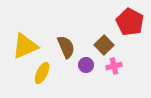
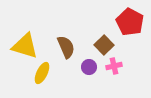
yellow triangle: rotated 40 degrees clockwise
purple circle: moved 3 px right, 2 px down
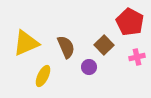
yellow triangle: moved 1 px right, 3 px up; rotated 40 degrees counterclockwise
pink cross: moved 23 px right, 9 px up
yellow ellipse: moved 1 px right, 3 px down
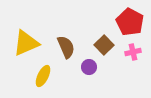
pink cross: moved 4 px left, 5 px up
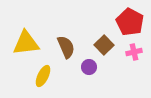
yellow triangle: rotated 16 degrees clockwise
pink cross: moved 1 px right
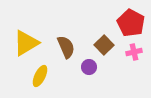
red pentagon: moved 1 px right, 1 px down
yellow triangle: rotated 24 degrees counterclockwise
yellow ellipse: moved 3 px left
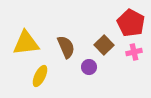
yellow triangle: rotated 24 degrees clockwise
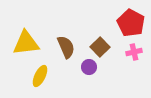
brown square: moved 4 px left, 2 px down
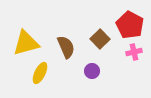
red pentagon: moved 1 px left, 2 px down
yellow triangle: rotated 8 degrees counterclockwise
brown square: moved 8 px up
purple circle: moved 3 px right, 4 px down
yellow ellipse: moved 3 px up
